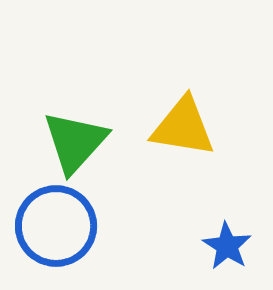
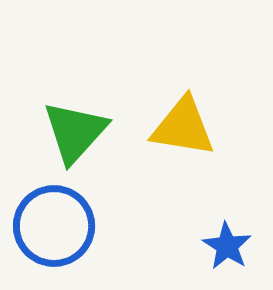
green triangle: moved 10 px up
blue circle: moved 2 px left
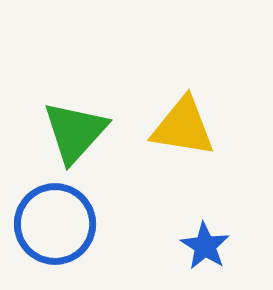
blue circle: moved 1 px right, 2 px up
blue star: moved 22 px left
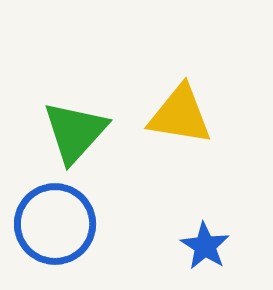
yellow triangle: moved 3 px left, 12 px up
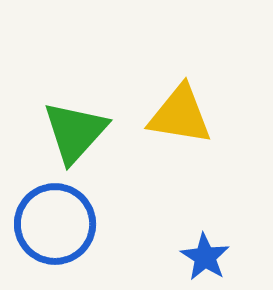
blue star: moved 11 px down
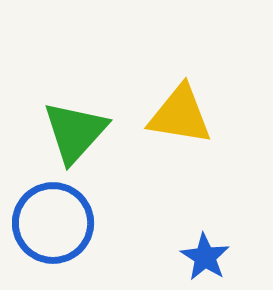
blue circle: moved 2 px left, 1 px up
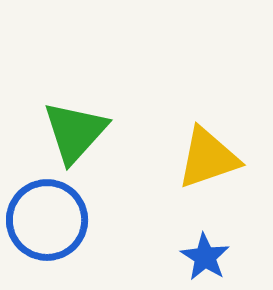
yellow triangle: moved 28 px right, 43 px down; rotated 28 degrees counterclockwise
blue circle: moved 6 px left, 3 px up
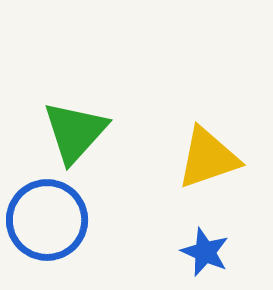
blue star: moved 5 px up; rotated 9 degrees counterclockwise
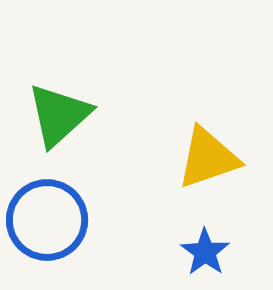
green triangle: moved 16 px left, 17 px up; rotated 6 degrees clockwise
blue star: rotated 12 degrees clockwise
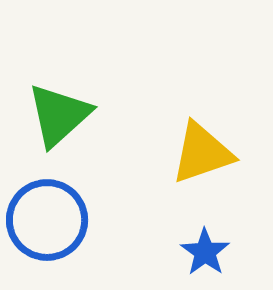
yellow triangle: moved 6 px left, 5 px up
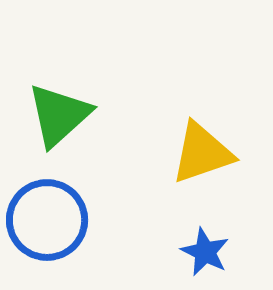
blue star: rotated 9 degrees counterclockwise
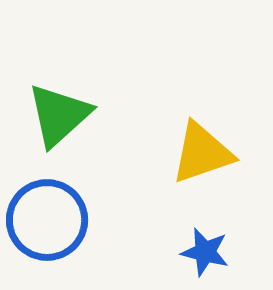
blue star: rotated 12 degrees counterclockwise
